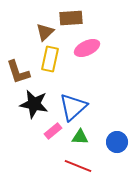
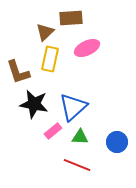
red line: moved 1 px left, 1 px up
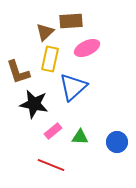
brown rectangle: moved 3 px down
blue triangle: moved 20 px up
red line: moved 26 px left
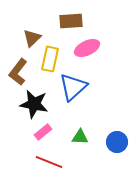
brown triangle: moved 13 px left, 6 px down
brown L-shape: rotated 56 degrees clockwise
pink rectangle: moved 10 px left, 1 px down
red line: moved 2 px left, 3 px up
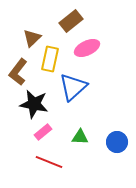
brown rectangle: rotated 35 degrees counterclockwise
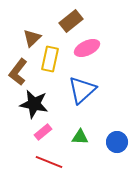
blue triangle: moved 9 px right, 3 px down
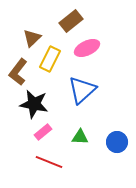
yellow rectangle: rotated 15 degrees clockwise
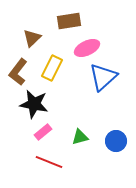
brown rectangle: moved 2 px left; rotated 30 degrees clockwise
yellow rectangle: moved 2 px right, 9 px down
blue triangle: moved 21 px right, 13 px up
green triangle: rotated 18 degrees counterclockwise
blue circle: moved 1 px left, 1 px up
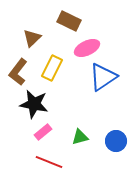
brown rectangle: rotated 35 degrees clockwise
blue triangle: rotated 8 degrees clockwise
